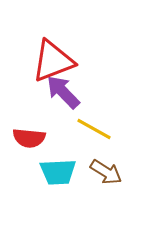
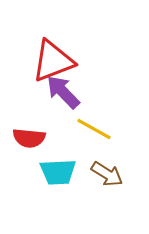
brown arrow: moved 1 px right, 2 px down
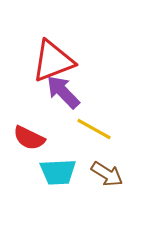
red semicircle: rotated 20 degrees clockwise
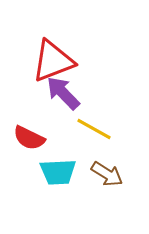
purple arrow: moved 1 px down
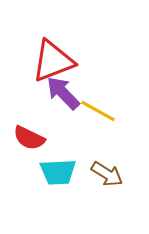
yellow line: moved 4 px right, 18 px up
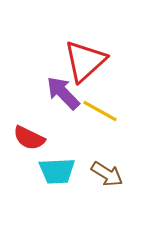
red triangle: moved 32 px right; rotated 21 degrees counterclockwise
yellow line: moved 2 px right
cyan trapezoid: moved 1 px left, 1 px up
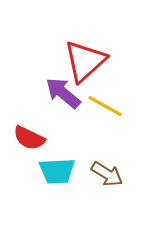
purple arrow: rotated 6 degrees counterclockwise
yellow line: moved 5 px right, 5 px up
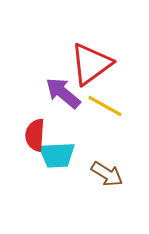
red triangle: moved 6 px right, 3 px down; rotated 6 degrees clockwise
red semicircle: moved 6 px right, 3 px up; rotated 68 degrees clockwise
cyan trapezoid: moved 16 px up
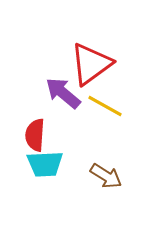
cyan trapezoid: moved 12 px left, 9 px down
brown arrow: moved 1 px left, 2 px down
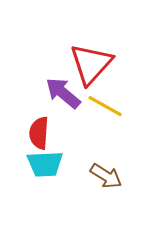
red triangle: rotated 12 degrees counterclockwise
red semicircle: moved 4 px right, 2 px up
